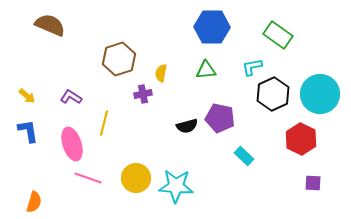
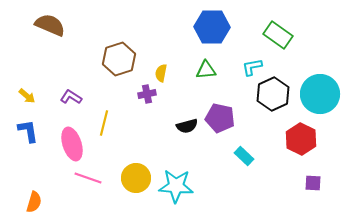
purple cross: moved 4 px right
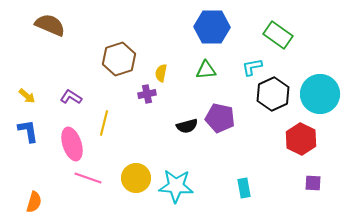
cyan rectangle: moved 32 px down; rotated 36 degrees clockwise
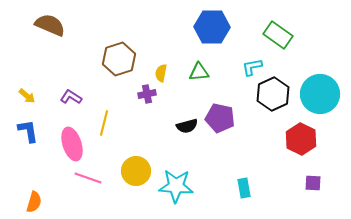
green triangle: moved 7 px left, 2 px down
yellow circle: moved 7 px up
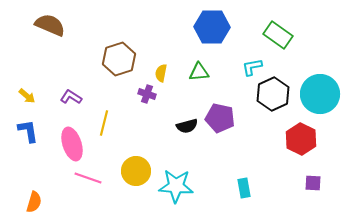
purple cross: rotated 30 degrees clockwise
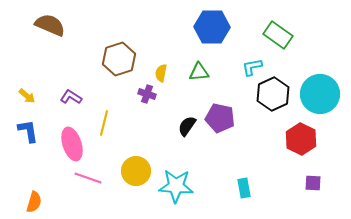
black semicircle: rotated 140 degrees clockwise
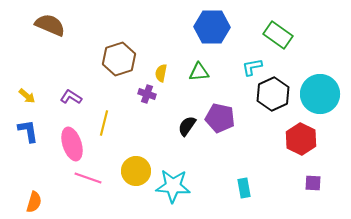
cyan star: moved 3 px left
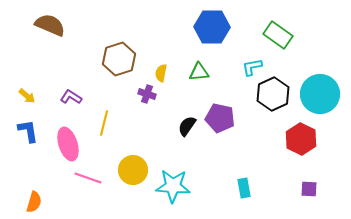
pink ellipse: moved 4 px left
yellow circle: moved 3 px left, 1 px up
purple square: moved 4 px left, 6 px down
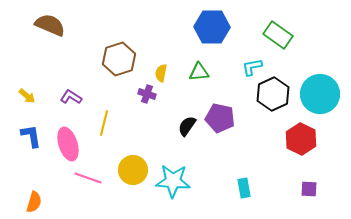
blue L-shape: moved 3 px right, 5 px down
cyan star: moved 5 px up
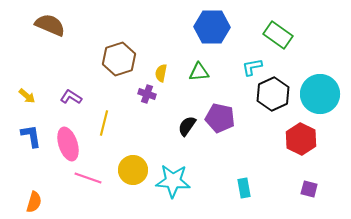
purple square: rotated 12 degrees clockwise
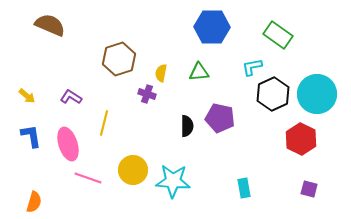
cyan circle: moved 3 px left
black semicircle: rotated 145 degrees clockwise
